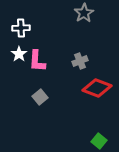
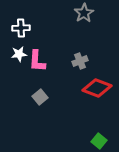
white star: rotated 28 degrees clockwise
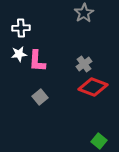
gray cross: moved 4 px right, 3 px down; rotated 14 degrees counterclockwise
red diamond: moved 4 px left, 1 px up
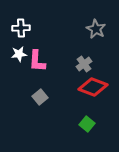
gray star: moved 12 px right, 16 px down; rotated 12 degrees counterclockwise
green square: moved 12 px left, 17 px up
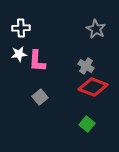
gray cross: moved 2 px right, 2 px down; rotated 21 degrees counterclockwise
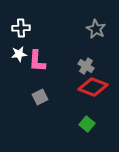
gray square: rotated 14 degrees clockwise
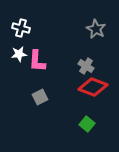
white cross: rotated 18 degrees clockwise
